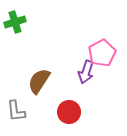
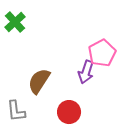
green cross: rotated 25 degrees counterclockwise
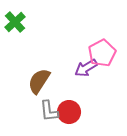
purple arrow: moved 4 px up; rotated 40 degrees clockwise
gray L-shape: moved 33 px right
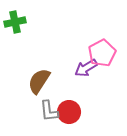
green cross: rotated 30 degrees clockwise
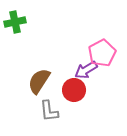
purple arrow: moved 2 px down
red circle: moved 5 px right, 22 px up
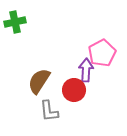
purple arrow: rotated 125 degrees clockwise
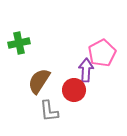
green cross: moved 4 px right, 21 px down
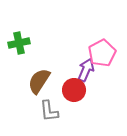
purple arrow: rotated 20 degrees clockwise
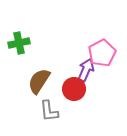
red circle: moved 1 px up
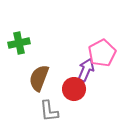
brown semicircle: moved 3 px up; rotated 12 degrees counterclockwise
